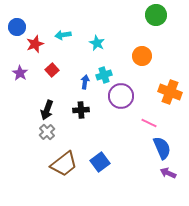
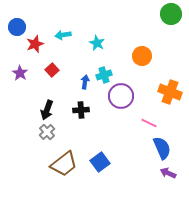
green circle: moved 15 px right, 1 px up
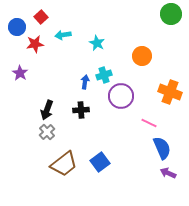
red star: rotated 12 degrees clockwise
red square: moved 11 px left, 53 px up
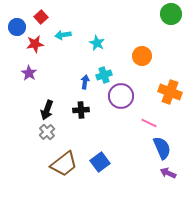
purple star: moved 9 px right
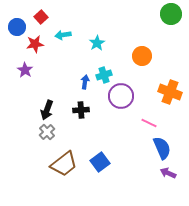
cyan star: rotated 14 degrees clockwise
purple star: moved 4 px left, 3 px up
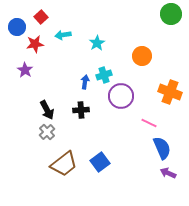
black arrow: rotated 48 degrees counterclockwise
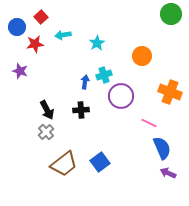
purple star: moved 5 px left, 1 px down; rotated 14 degrees counterclockwise
gray cross: moved 1 px left
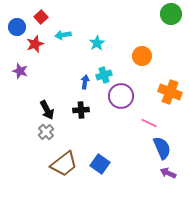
red star: rotated 12 degrees counterclockwise
blue square: moved 2 px down; rotated 18 degrees counterclockwise
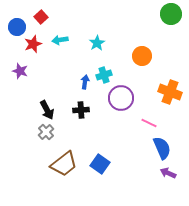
cyan arrow: moved 3 px left, 5 px down
red star: moved 2 px left
purple circle: moved 2 px down
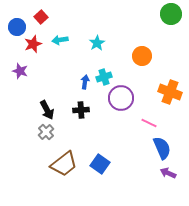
cyan cross: moved 2 px down
